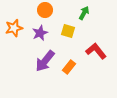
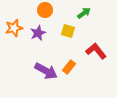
green arrow: rotated 24 degrees clockwise
purple star: moved 2 px left
purple arrow: moved 1 px right, 10 px down; rotated 100 degrees counterclockwise
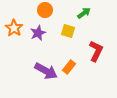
orange star: rotated 24 degrees counterclockwise
red L-shape: rotated 65 degrees clockwise
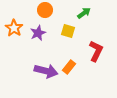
purple arrow: rotated 15 degrees counterclockwise
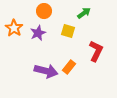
orange circle: moved 1 px left, 1 px down
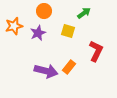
orange star: moved 2 px up; rotated 24 degrees clockwise
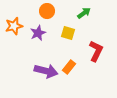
orange circle: moved 3 px right
yellow square: moved 2 px down
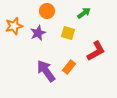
red L-shape: rotated 35 degrees clockwise
purple arrow: rotated 140 degrees counterclockwise
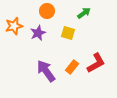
red L-shape: moved 12 px down
orange rectangle: moved 3 px right
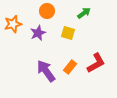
orange star: moved 1 px left, 2 px up
orange rectangle: moved 2 px left
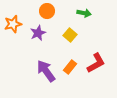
green arrow: rotated 48 degrees clockwise
yellow square: moved 2 px right, 2 px down; rotated 24 degrees clockwise
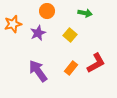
green arrow: moved 1 px right
orange rectangle: moved 1 px right, 1 px down
purple arrow: moved 8 px left
